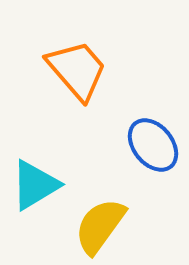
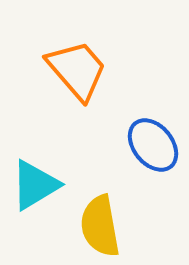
yellow semicircle: rotated 46 degrees counterclockwise
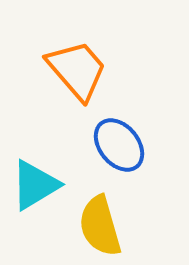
blue ellipse: moved 34 px left
yellow semicircle: rotated 6 degrees counterclockwise
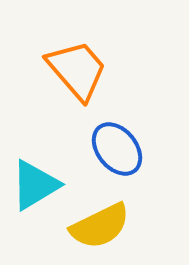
blue ellipse: moved 2 px left, 4 px down
yellow semicircle: rotated 100 degrees counterclockwise
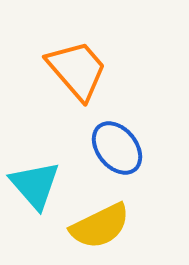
blue ellipse: moved 1 px up
cyan triangle: rotated 40 degrees counterclockwise
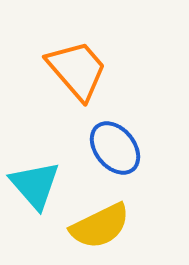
blue ellipse: moved 2 px left
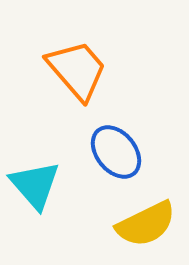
blue ellipse: moved 1 px right, 4 px down
yellow semicircle: moved 46 px right, 2 px up
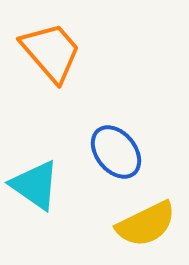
orange trapezoid: moved 26 px left, 18 px up
cyan triangle: rotated 14 degrees counterclockwise
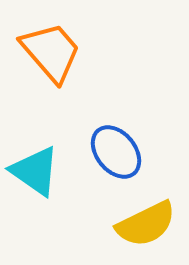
cyan triangle: moved 14 px up
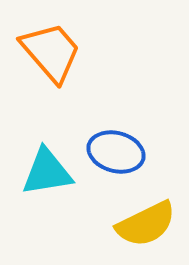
blue ellipse: rotated 36 degrees counterclockwise
cyan triangle: moved 12 px right, 1 px down; rotated 44 degrees counterclockwise
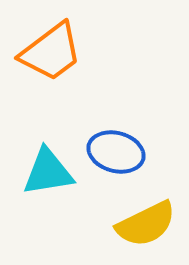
orange trapezoid: rotated 94 degrees clockwise
cyan triangle: moved 1 px right
